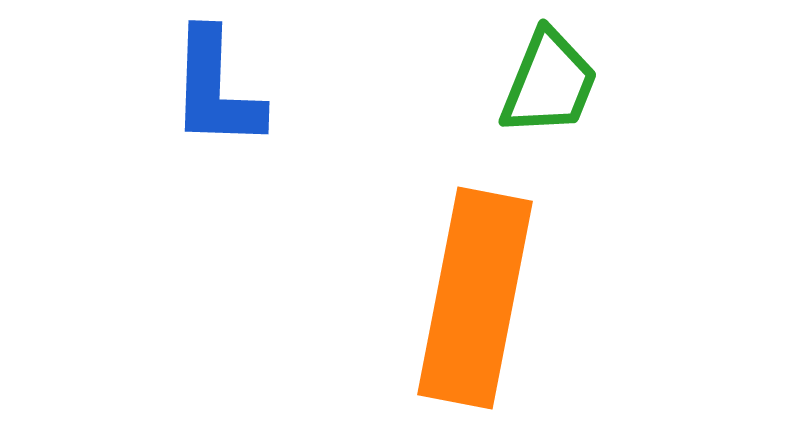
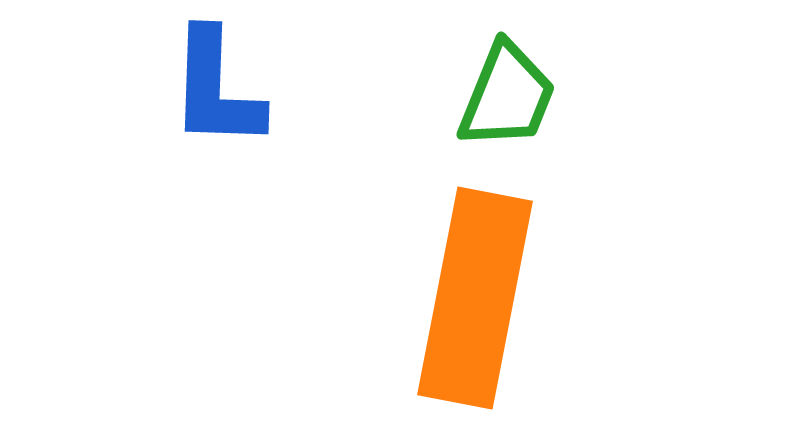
green trapezoid: moved 42 px left, 13 px down
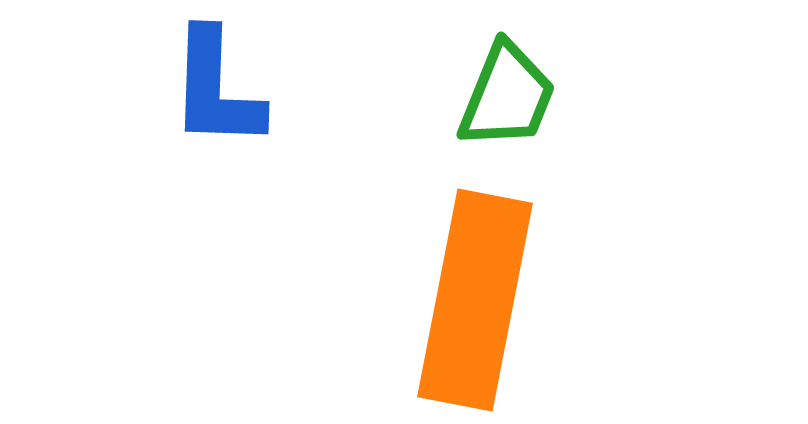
orange rectangle: moved 2 px down
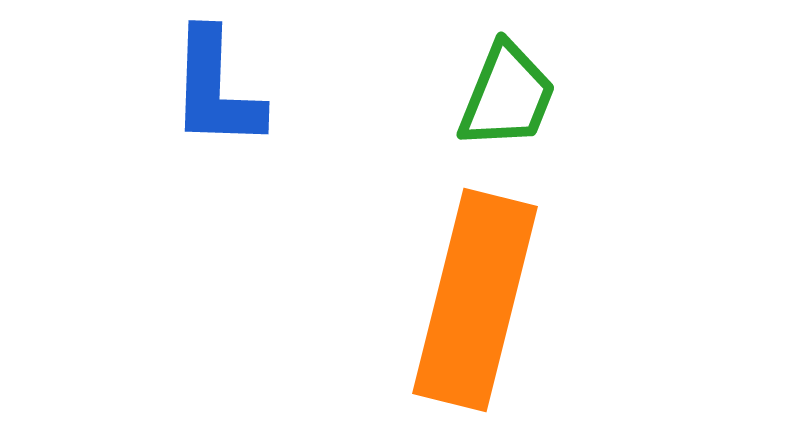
orange rectangle: rotated 3 degrees clockwise
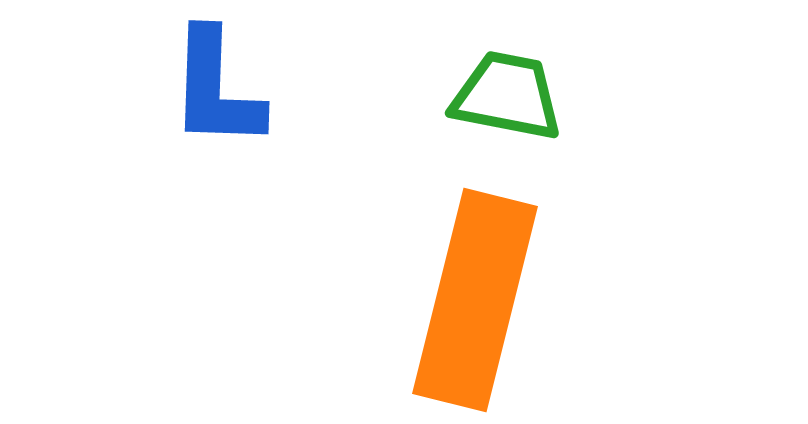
green trapezoid: rotated 101 degrees counterclockwise
